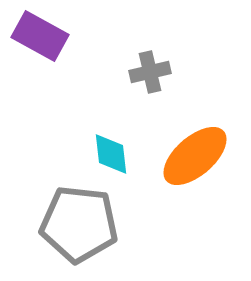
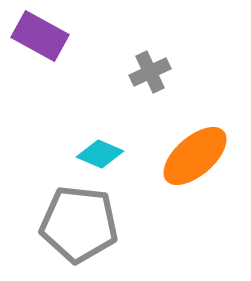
gray cross: rotated 12 degrees counterclockwise
cyan diamond: moved 11 px left; rotated 60 degrees counterclockwise
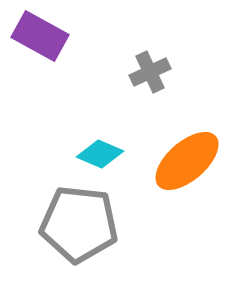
orange ellipse: moved 8 px left, 5 px down
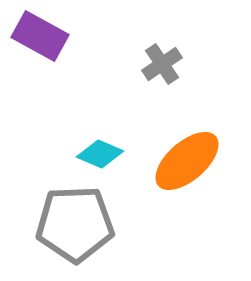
gray cross: moved 12 px right, 8 px up; rotated 9 degrees counterclockwise
gray pentagon: moved 4 px left; rotated 8 degrees counterclockwise
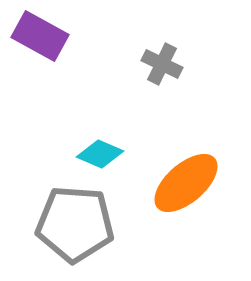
gray cross: rotated 30 degrees counterclockwise
orange ellipse: moved 1 px left, 22 px down
gray pentagon: rotated 6 degrees clockwise
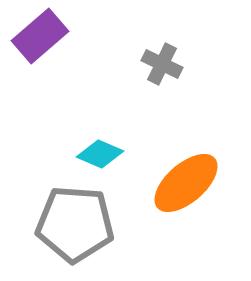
purple rectangle: rotated 70 degrees counterclockwise
